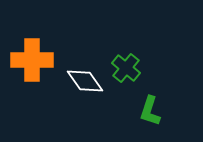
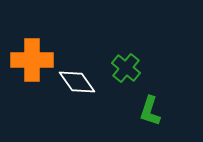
white diamond: moved 8 px left, 1 px down
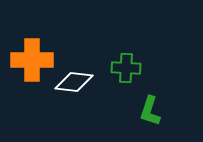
green cross: rotated 36 degrees counterclockwise
white diamond: moved 3 px left; rotated 48 degrees counterclockwise
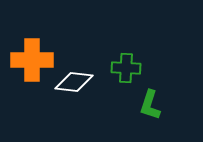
green L-shape: moved 6 px up
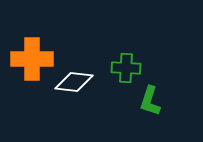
orange cross: moved 1 px up
green L-shape: moved 4 px up
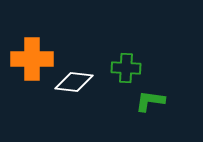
green L-shape: rotated 80 degrees clockwise
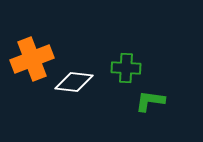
orange cross: rotated 21 degrees counterclockwise
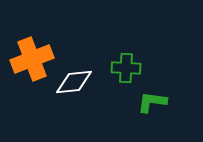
white diamond: rotated 12 degrees counterclockwise
green L-shape: moved 2 px right, 1 px down
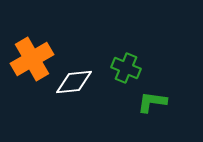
orange cross: rotated 9 degrees counterclockwise
green cross: rotated 20 degrees clockwise
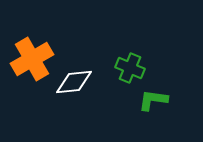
green cross: moved 4 px right
green L-shape: moved 1 px right, 2 px up
